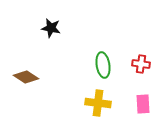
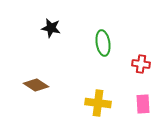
green ellipse: moved 22 px up
brown diamond: moved 10 px right, 8 px down
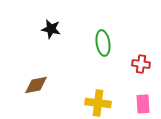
black star: moved 1 px down
brown diamond: rotated 45 degrees counterclockwise
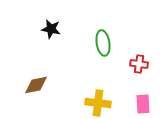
red cross: moved 2 px left
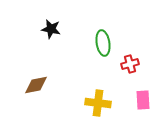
red cross: moved 9 px left; rotated 24 degrees counterclockwise
pink rectangle: moved 4 px up
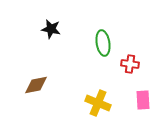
red cross: rotated 24 degrees clockwise
yellow cross: rotated 15 degrees clockwise
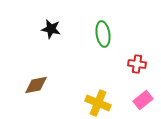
green ellipse: moved 9 px up
red cross: moved 7 px right
pink rectangle: rotated 54 degrees clockwise
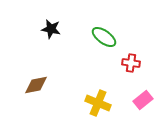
green ellipse: moved 1 px right, 3 px down; rotated 45 degrees counterclockwise
red cross: moved 6 px left, 1 px up
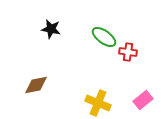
red cross: moved 3 px left, 11 px up
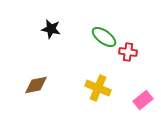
yellow cross: moved 15 px up
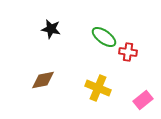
brown diamond: moved 7 px right, 5 px up
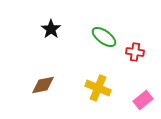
black star: rotated 24 degrees clockwise
red cross: moved 7 px right
brown diamond: moved 5 px down
